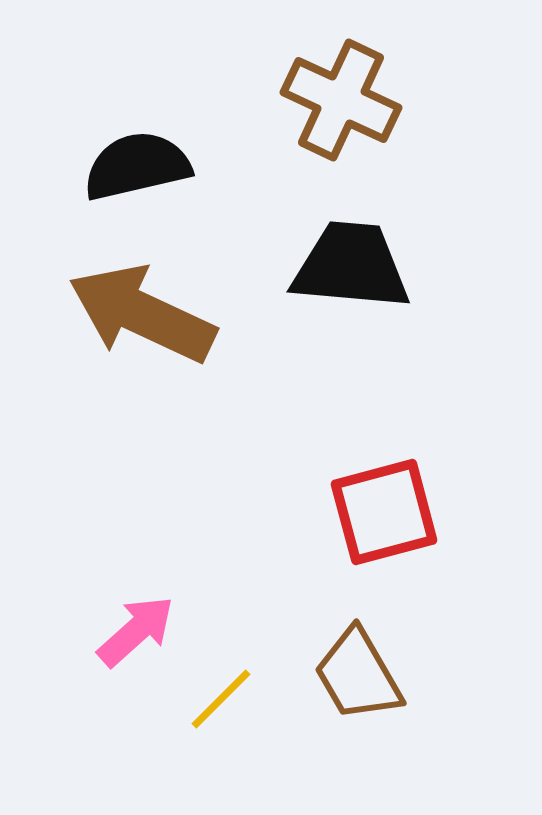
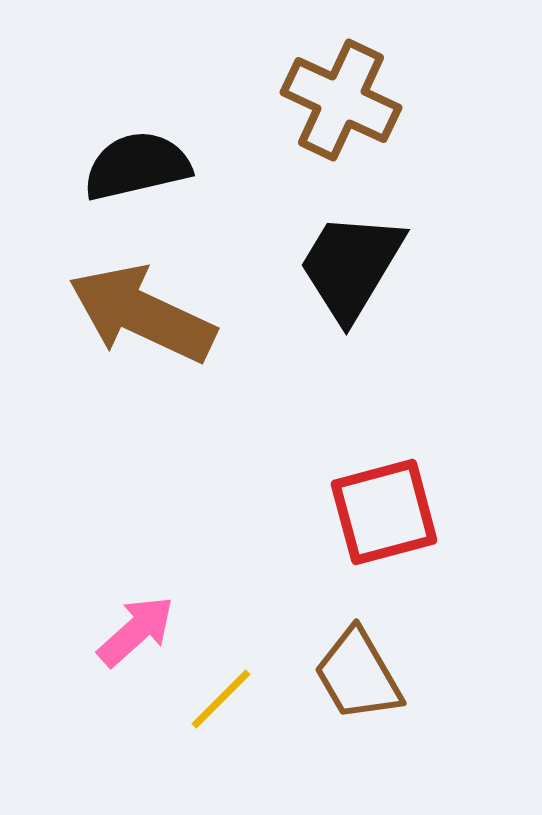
black trapezoid: rotated 64 degrees counterclockwise
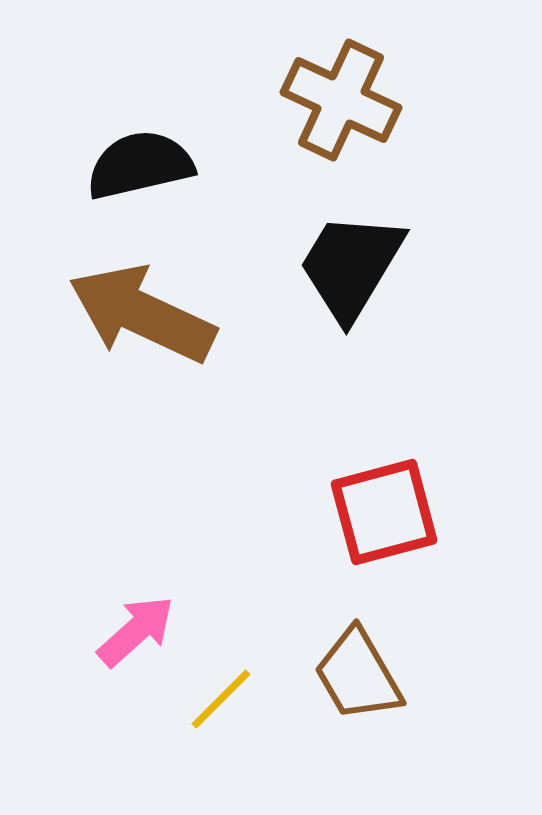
black semicircle: moved 3 px right, 1 px up
